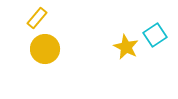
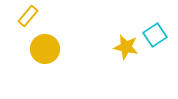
yellow rectangle: moved 9 px left, 2 px up
yellow star: rotated 15 degrees counterclockwise
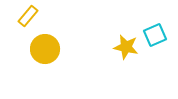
cyan square: rotated 10 degrees clockwise
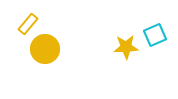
yellow rectangle: moved 8 px down
yellow star: rotated 15 degrees counterclockwise
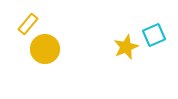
cyan square: moved 1 px left
yellow star: rotated 20 degrees counterclockwise
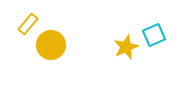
yellow circle: moved 6 px right, 4 px up
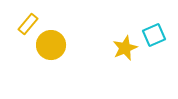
yellow star: moved 1 px left, 1 px down
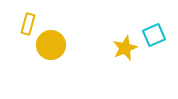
yellow rectangle: rotated 25 degrees counterclockwise
